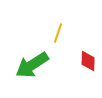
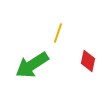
red diamond: rotated 10 degrees clockwise
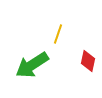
yellow line: moved 1 px down
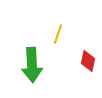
green arrow: rotated 60 degrees counterclockwise
